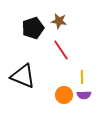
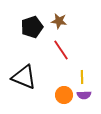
black pentagon: moved 1 px left, 1 px up
black triangle: moved 1 px right, 1 px down
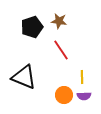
purple semicircle: moved 1 px down
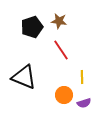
purple semicircle: moved 7 px down; rotated 16 degrees counterclockwise
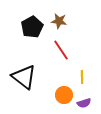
black pentagon: rotated 10 degrees counterclockwise
black triangle: rotated 16 degrees clockwise
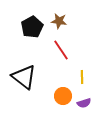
orange circle: moved 1 px left, 1 px down
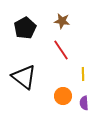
brown star: moved 3 px right
black pentagon: moved 7 px left, 1 px down
yellow line: moved 1 px right, 3 px up
purple semicircle: rotated 104 degrees clockwise
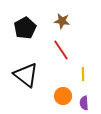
black triangle: moved 2 px right, 2 px up
